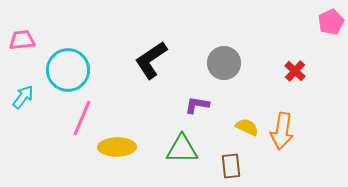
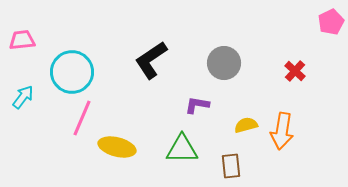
cyan circle: moved 4 px right, 2 px down
yellow semicircle: moved 1 px left, 2 px up; rotated 40 degrees counterclockwise
yellow ellipse: rotated 15 degrees clockwise
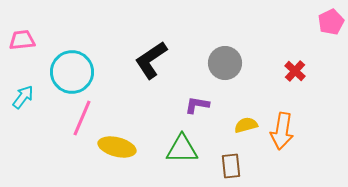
gray circle: moved 1 px right
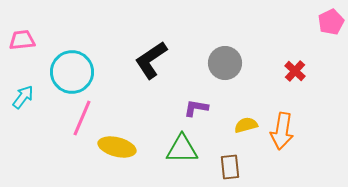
purple L-shape: moved 1 px left, 3 px down
brown rectangle: moved 1 px left, 1 px down
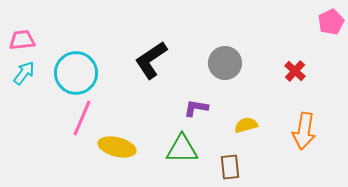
cyan circle: moved 4 px right, 1 px down
cyan arrow: moved 1 px right, 24 px up
orange arrow: moved 22 px right
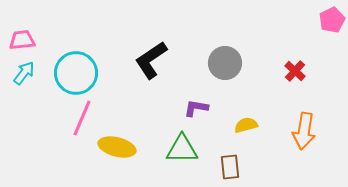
pink pentagon: moved 1 px right, 2 px up
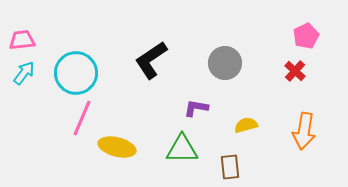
pink pentagon: moved 26 px left, 16 px down
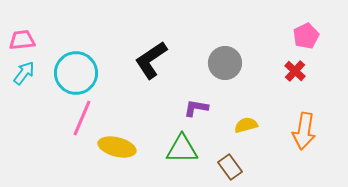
brown rectangle: rotated 30 degrees counterclockwise
